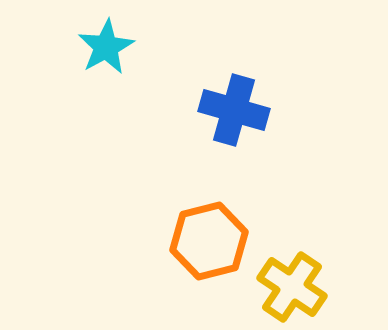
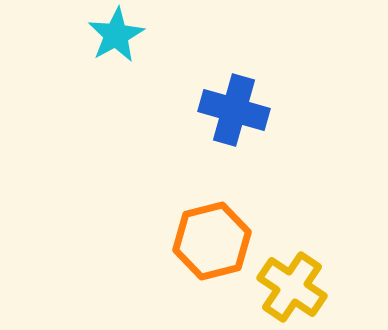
cyan star: moved 10 px right, 12 px up
orange hexagon: moved 3 px right
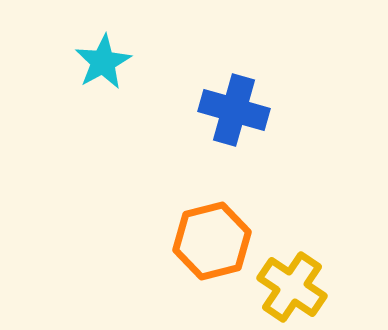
cyan star: moved 13 px left, 27 px down
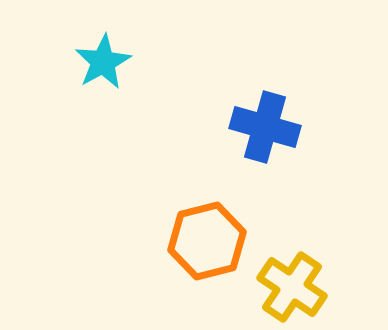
blue cross: moved 31 px right, 17 px down
orange hexagon: moved 5 px left
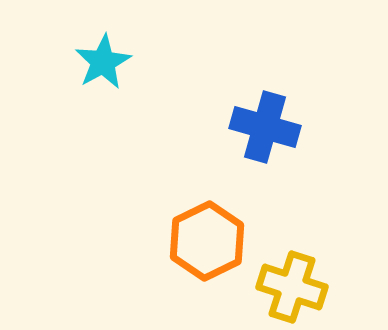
orange hexagon: rotated 12 degrees counterclockwise
yellow cross: rotated 16 degrees counterclockwise
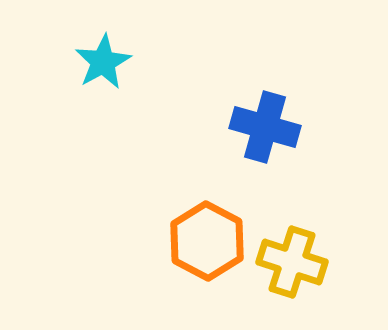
orange hexagon: rotated 6 degrees counterclockwise
yellow cross: moved 25 px up
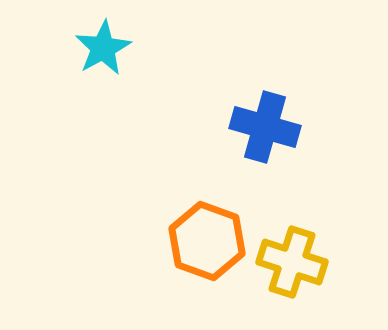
cyan star: moved 14 px up
orange hexagon: rotated 8 degrees counterclockwise
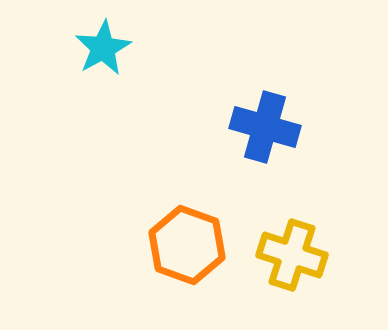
orange hexagon: moved 20 px left, 4 px down
yellow cross: moved 7 px up
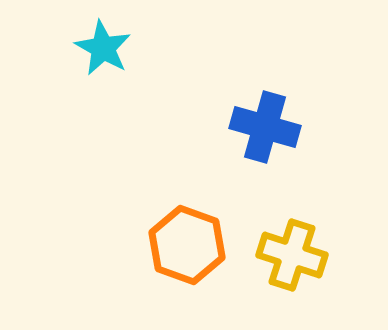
cyan star: rotated 14 degrees counterclockwise
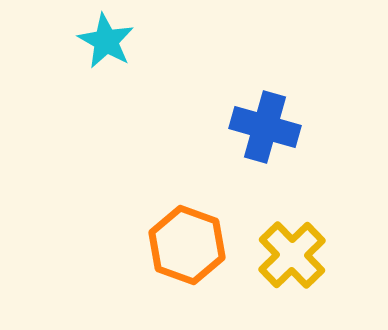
cyan star: moved 3 px right, 7 px up
yellow cross: rotated 28 degrees clockwise
